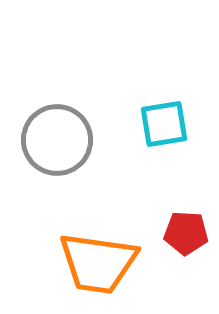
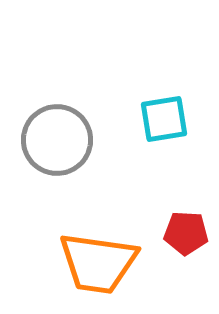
cyan square: moved 5 px up
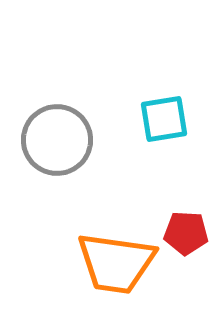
orange trapezoid: moved 18 px right
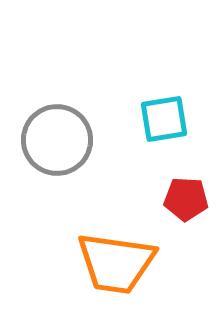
red pentagon: moved 34 px up
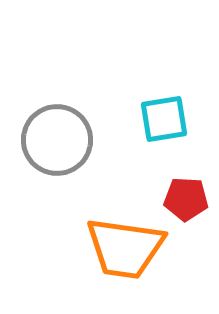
orange trapezoid: moved 9 px right, 15 px up
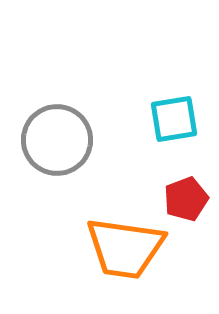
cyan square: moved 10 px right
red pentagon: rotated 24 degrees counterclockwise
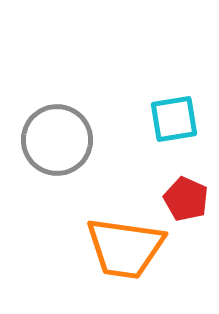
red pentagon: rotated 27 degrees counterclockwise
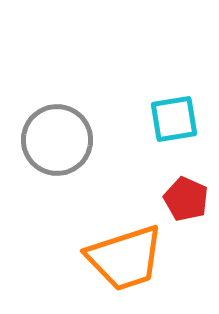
orange trapezoid: moved 10 px down; rotated 26 degrees counterclockwise
